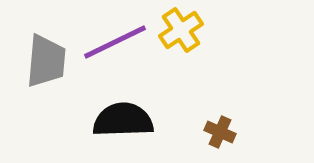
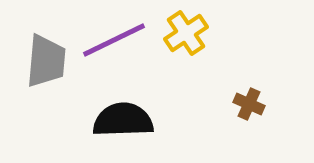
yellow cross: moved 5 px right, 3 px down
purple line: moved 1 px left, 2 px up
brown cross: moved 29 px right, 28 px up
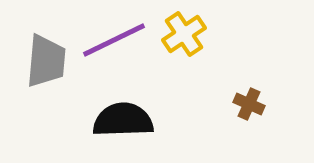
yellow cross: moved 2 px left, 1 px down
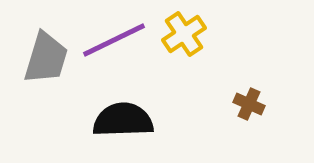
gray trapezoid: moved 3 px up; rotated 12 degrees clockwise
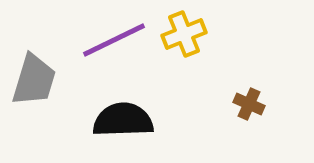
yellow cross: rotated 12 degrees clockwise
gray trapezoid: moved 12 px left, 22 px down
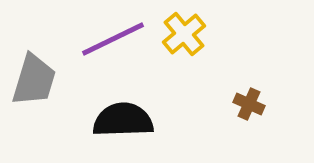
yellow cross: rotated 18 degrees counterclockwise
purple line: moved 1 px left, 1 px up
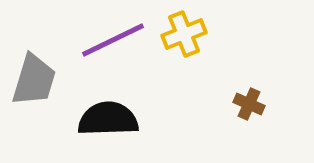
yellow cross: rotated 18 degrees clockwise
purple line: moved 1 px down
black semicircle: moved 15 px left, 1 px up
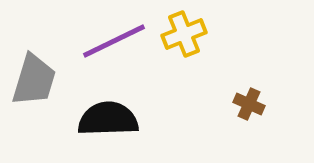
purple line: moved 1 px right, 1 px down
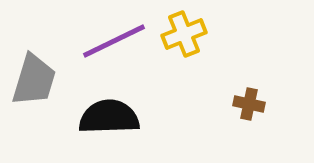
brown cross: rotated 12 degrees counterclockwise
black semicircle: moved 1 px right, 2 px up
